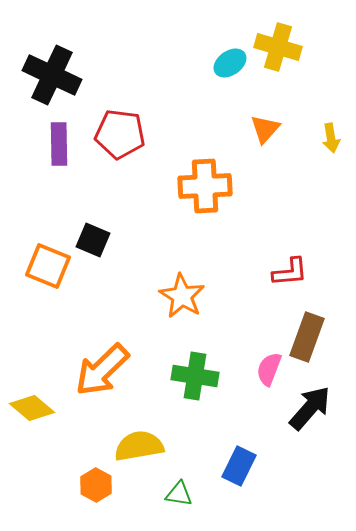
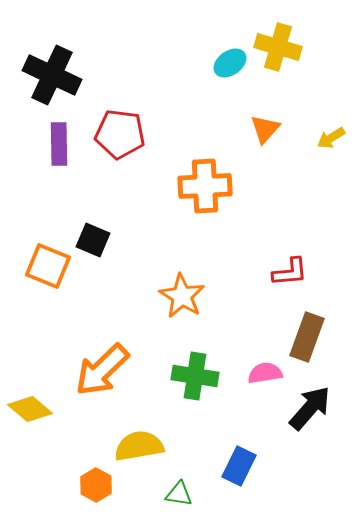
yellow arrow: rotated 68 degrees clockwise
pink semicircle: moved 4 px left, 4 px down; rotated 60 degrees clockwise
yellow diamond: moved 2 px left, 1 px down
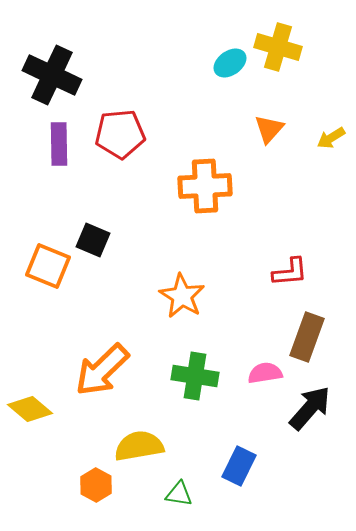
orange triangle: moved 4 px right
red pentagon: rotated 12 degrees counterclockwise
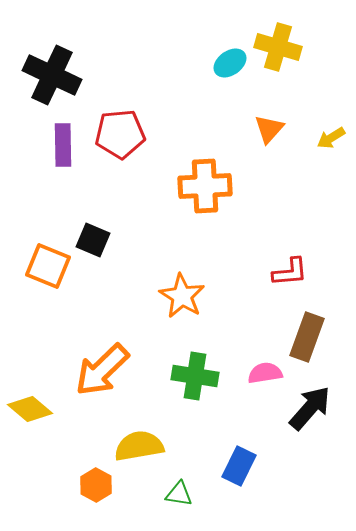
purple rectangle: moved 4 px right, 1 px down
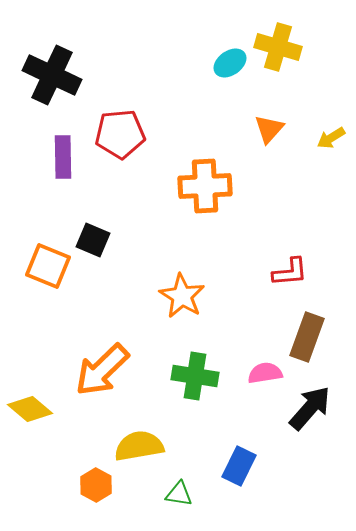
purple rectangle: moved 12 px down
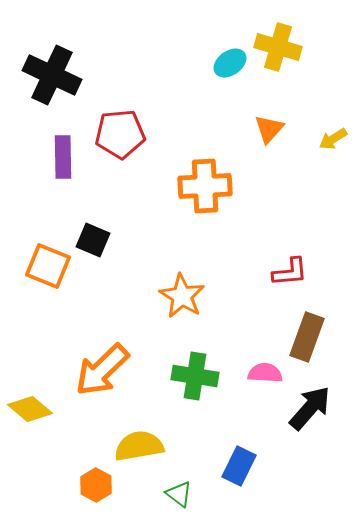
yellow arrow: moved 2 px right, 1 px down
pink semicircle: rotated 12 degrees clockwise
green triangle: rotated 28 degrees clockwise
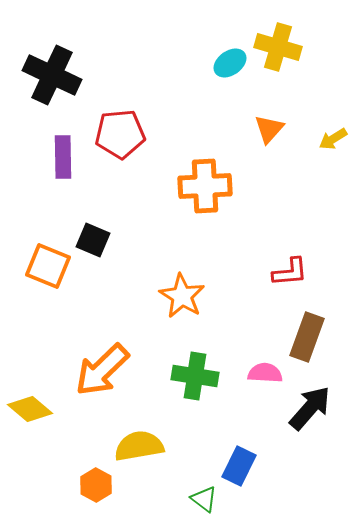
green triangle: moved 25 px right, 5 px down
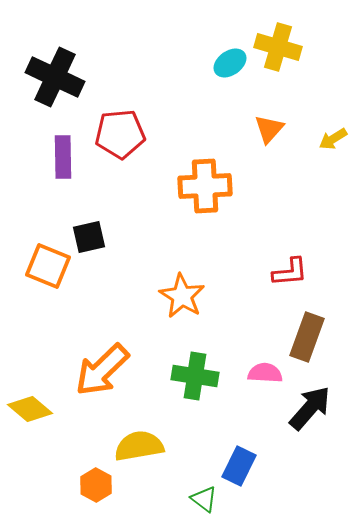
black cross: moved 3 px right, 2 px down
black square: moved 4 px left, 3 px up; rotated 36 degrees counterclockwise
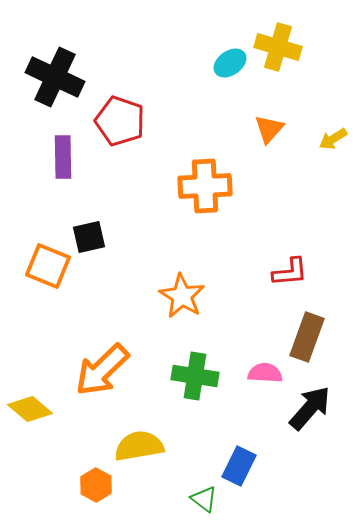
red pentagon: moved 13 px up; rotated 24 degrees clockwise
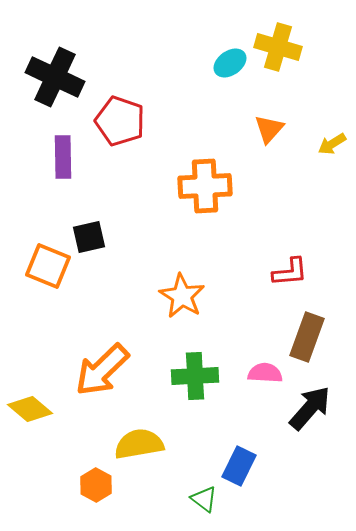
yellow arrow: moved 1 px left, 5 px down
green cross: rotated 12 degrees counterclockwise
yellow semicircle: moved 2 px up
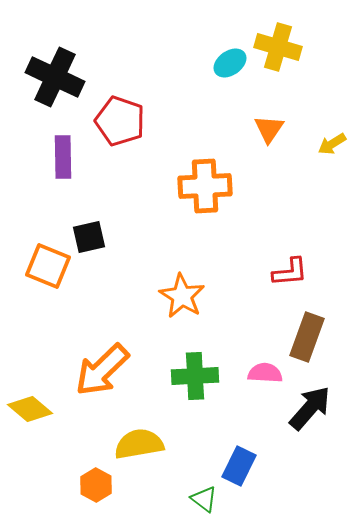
orange triangle: rotated 8 degrees counterclockwise
